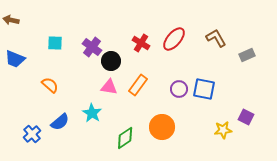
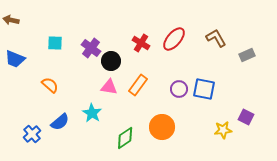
purple cross: moved 1 px left, 1 px down
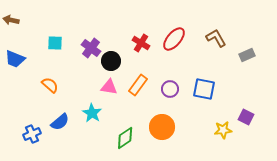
purple circle: moved 9 px left
blue cross: rotated 18 degrees clockwise
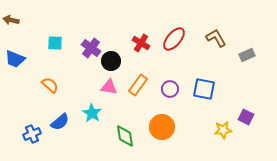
green diamond: moved 2 px up; rotated 65 degrees counterclockwise
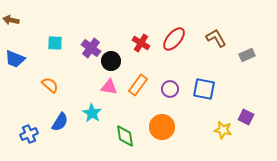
blue semicircle: rotated 18 degrees counterclockwise
yellow star: rotated 18 degrees clockwise
blue cross: moved 3 px left
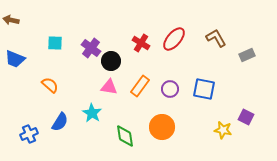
orange rectangle: moved 2 px right, 1 px down
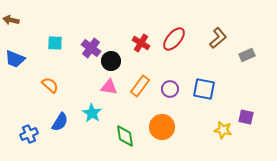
brown L-shape: moved 2 px right; rotated 80 degrees clockwise
purple square: rotated 14 degrees counterclockwise
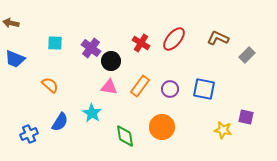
brown arrow: moved 3 px down
brown L-shape: rotated 115 degrees counterclockwise
gray rectangle: rotated 21 degrees counterclockwise
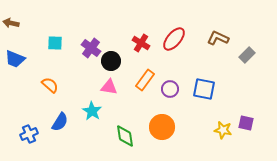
orange rectangle: moved 5 px right, 6 px up
cyan star: moved 2 px up
purple square: moved 6 px down
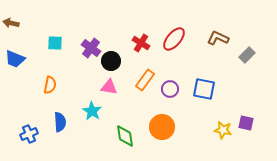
orange semicircle: rotated 60 degrees clockwise
blue semicircle: rotated 36 degrees counterclockwise
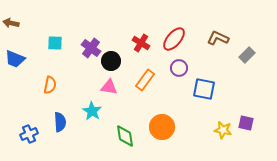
purple circle: moved 9 px right, 21 px up
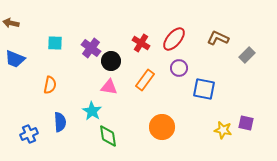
green diamond: moved 17 px left
